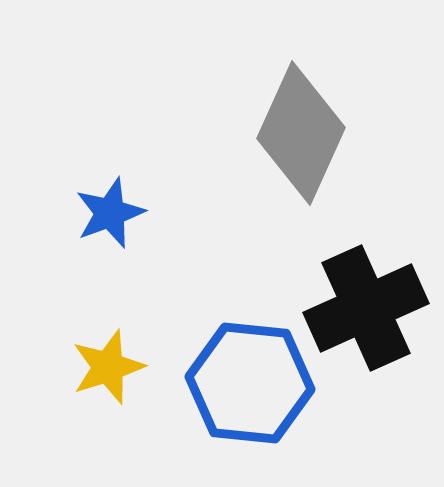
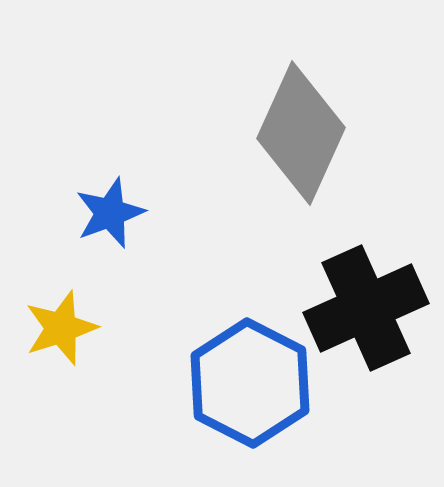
yellow star: moved 47 px left, 39 px up
blue hexagon: rotated 21 degrees clockwise
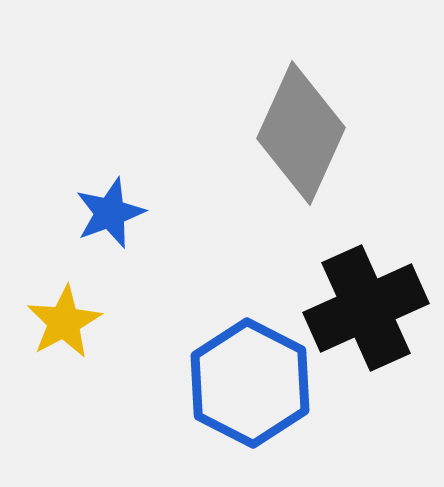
yellow star: moved 3 px right, 6 px up; rotated 10 degrees counterclockwise
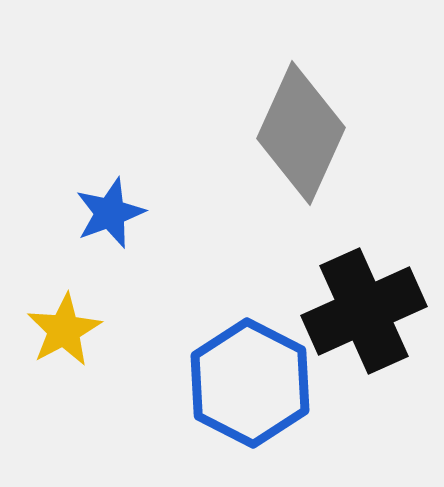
black cross: moved 2 px left, 3 px down
yellow star: moved 8 px down
